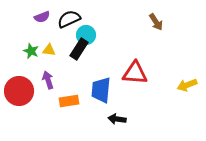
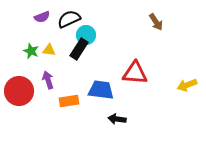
blue trapezoid: rotated 92 degrees clockwise
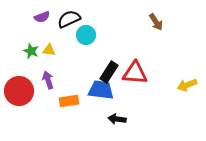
black rectangle: moved 30 px right, 23 px down
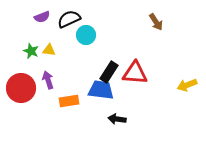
red circle: moved 2 px right, 3 px up
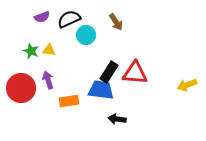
brown arrow: moved 40 px left
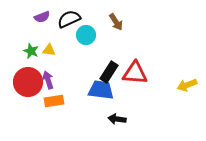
red circle: moved 7 px right, 6 px up
orange rectangle: moved 15 px left
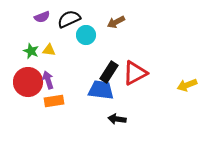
brown arrow: rotated 96 degrees clockwise
red triangle: rotated 32 degrees counterclockwise
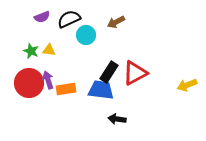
red circle: moved 1 px right, 1 px down
orange rectangle: moved 12 px right, 12 px up
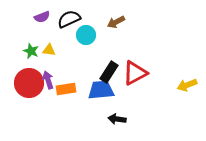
blue trapezoid: rotated 12 degrees counterclockwise
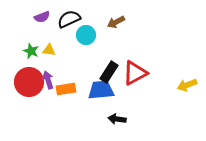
red circle: moved 1 px up
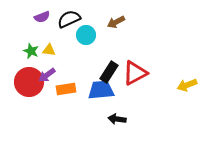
purple arrow: moved 1 px left, 5 px up; rotated 108 degrees counterclockwise
